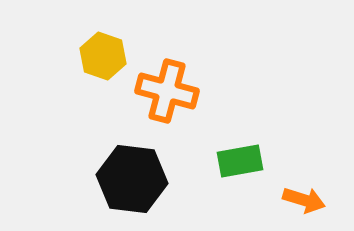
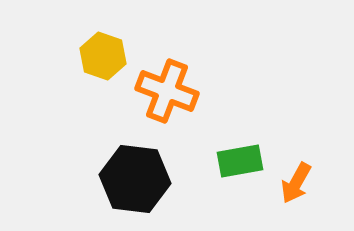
orange cross: rotated 6 degrees clockwise
black hexagon: moved 3 px right
orange arrow: moved 8 px left, 17 px up; rotated 102 degrees clockwise
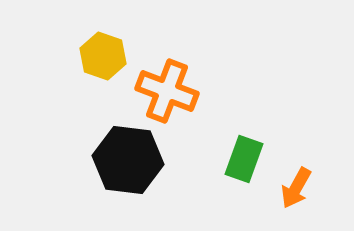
green rectangle: moved 4 px right, 2 px up; rotated 60 degrees counterclockwise
black hexagon: moved 7 px left, 19 px up
orange arrow: moved 5 px down
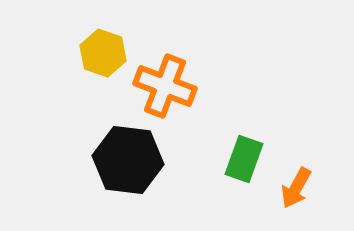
yellow hexagon: moved 3 px up
orange cross: moved 2 px left, 5 px up
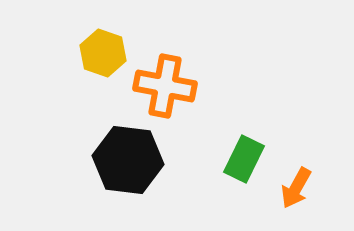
orange cross: rotated 10 degrees counterclockwise
green rectangle: rotated 6 degrees clockwise
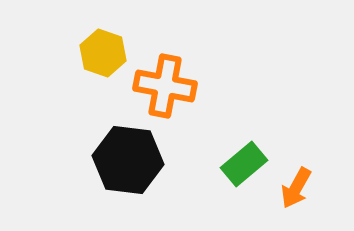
green rectangle: moved 5 px down; rotated 24 degrees clockwise
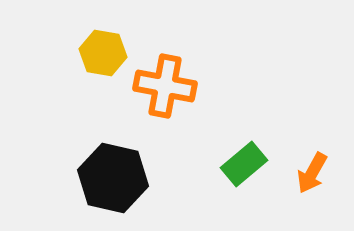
yellow hexagon: rotated 9 degrees counterclockwise
black hexagon: moved 15 px left, 18 px down; rotated 6 degrees clockwise
orange arrow: moved 16 px right, 15 px up
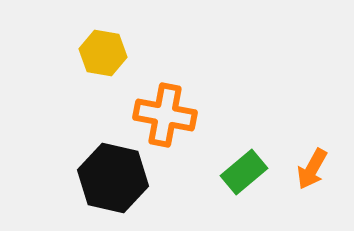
orange cross: moved 29 px down
green rectangle: moved 8 px down
orange arrow: moved 4 px up
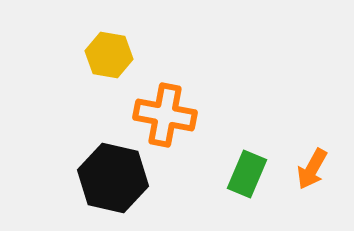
yellow hexagon: moved 6 px right, 2 px down
green rectangle: moved 3 px right, 2 px down; rotated 27 degrees counterclockwise
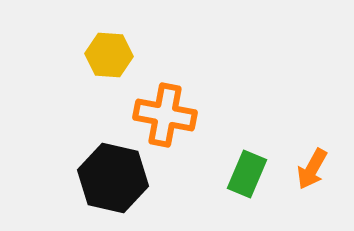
yellow hexagon: rotated 6 degrees counterclockwise
